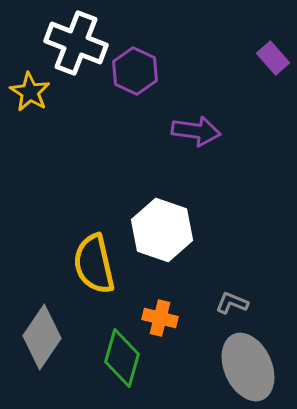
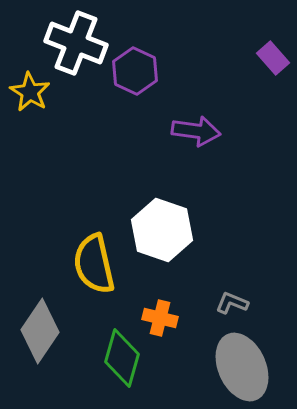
gray diamond: moved 2 px left, 6 px up
gray ellipse: moved 6 px left
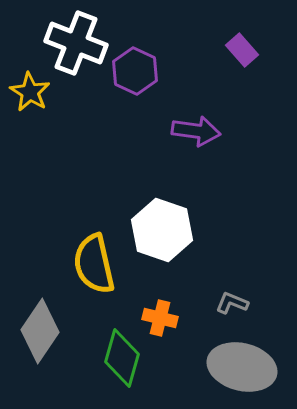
purple rectangle: moved 31 px left, 8 px up
gray ellipse: rotated 52 degrees counterclockwise
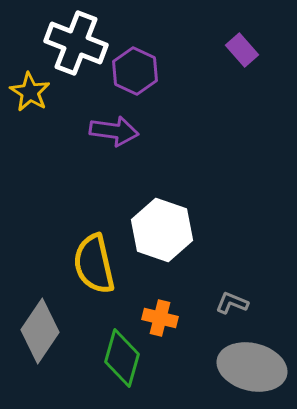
purple arrow: moved 82 px left
gray ellipse: moved 10 px right
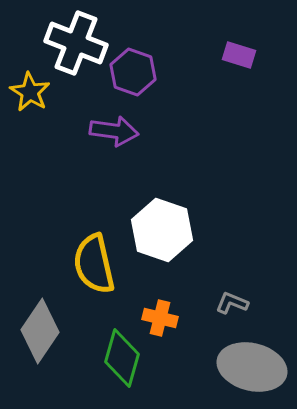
purple rectangle: moved 3 px left, 5 px down; rotated 32 degrees counterclockwise
purple hexagon: moved 2 px left, 1 px down; rotated 6 degrees counterclockwise
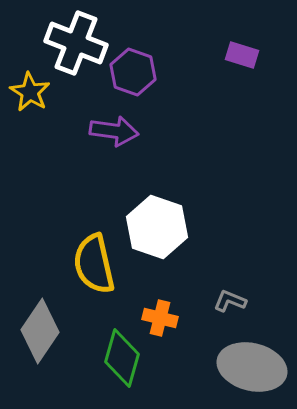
purple rectangle: moved 3 px right
white hexagon: moved 5 px left, 3 px up
gray L-shape: moved 2 px left, 2 px up
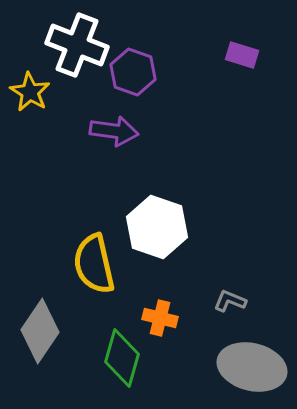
white cross: moved 1 px right, 2 px down
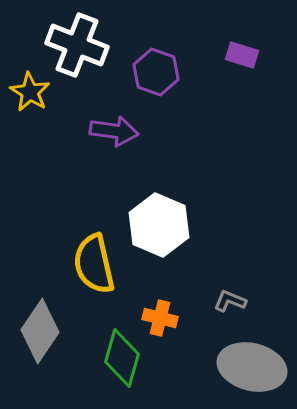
purple hexagon: moved 23 px right
white hexagon: moved 2 px right, 2 px up; rotated 4 degrees clockwise
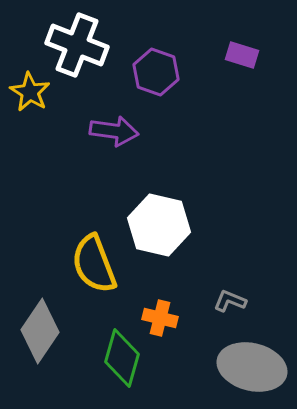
white hexagon: rotated 10 degrees counterclockwise
yellow semicircle: rotated 8 degrees counterclockwise
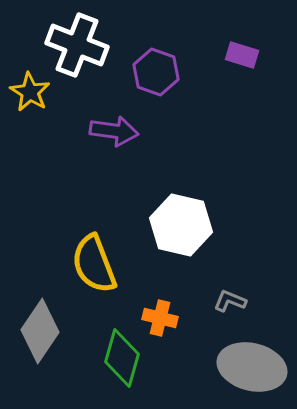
white hexagon: moved 22 px right
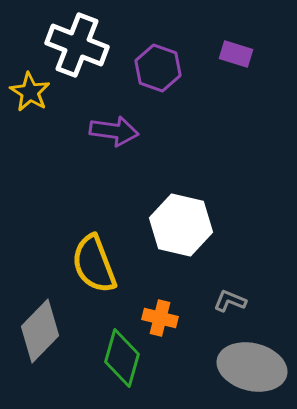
purple rectangle: moved 6 px left, 1 px up
purple hexagon: moved 2 px right, 4 px up
gray diamond: rotated 10 degrees clockwise
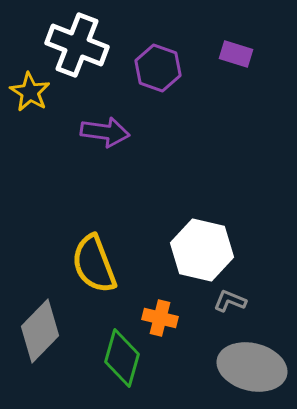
purple arrow: moved 9 px left, 1 px down
white hexagon: moved 21 px right, 25 px down
